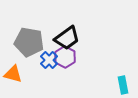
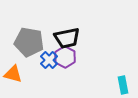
black trapezoid: rotated 24 degrees clockwise
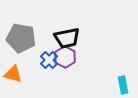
gray pentagon: moved 8 px left, 4 px up
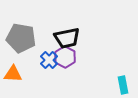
orange triangle: rotated 12 degrees counterclockwise
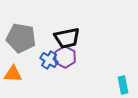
blue cross: rotated 12 degrees counterclockwise
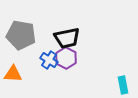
gray pentagon: moved 3 px up
purple hexagon: moved 1 px right, 1 px down
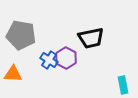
black trapezoid: moved 24 px right
